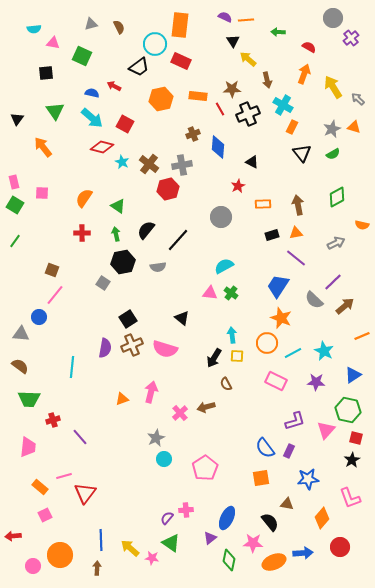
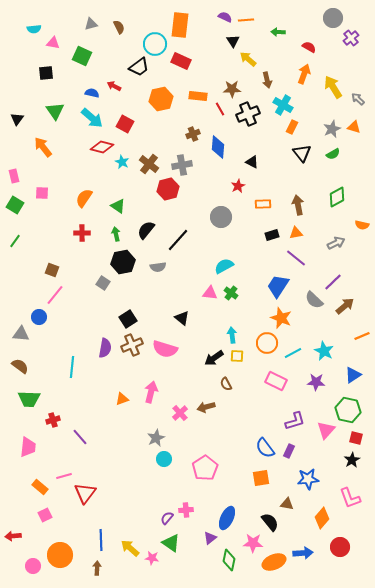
pink rectangle at (14, 182): moved 6 px up
black arrow at (214, 358): rotated 24 degrees clockwise
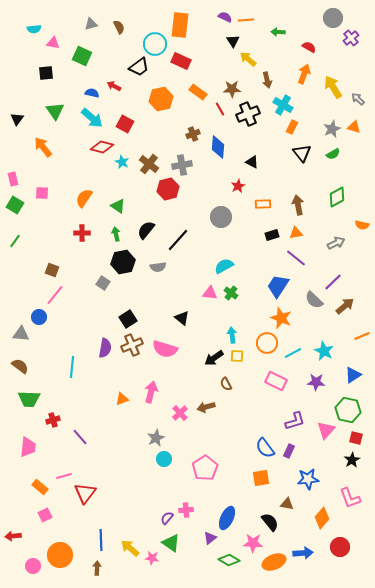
orange rectangle at (198, 96): moved 4 px up; rotated 30 degrees clockwise
pink rectangle at (14, 176): moved 1 px left, 3 px down
green diamond at (229, 560): rotated 70 degrees counterclockwise
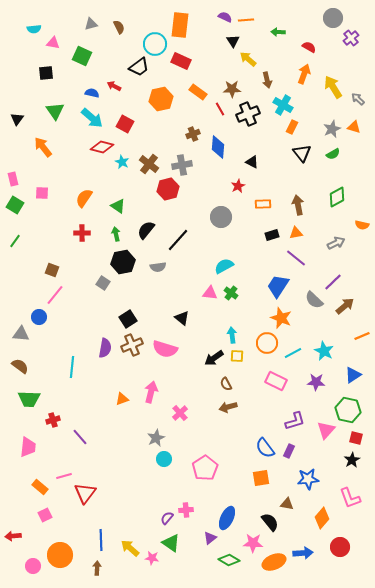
brown arrow at (206, 407): moved 22 px right
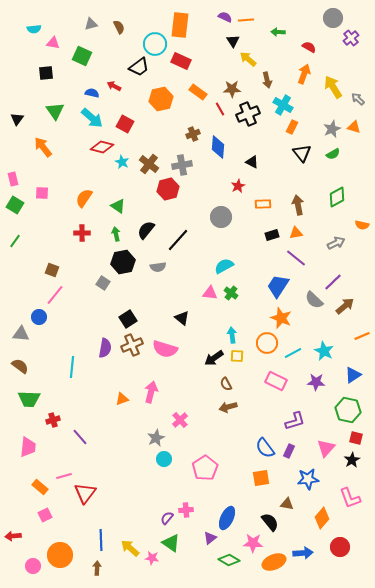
pink cross at (180, 413): moved 7 px down
pink triangle at (326, 430): moved 18 px down
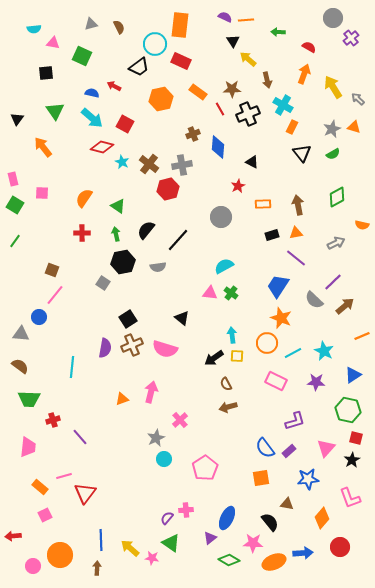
purple rectangle at (289, 451): rotated 24 degrees clockwise
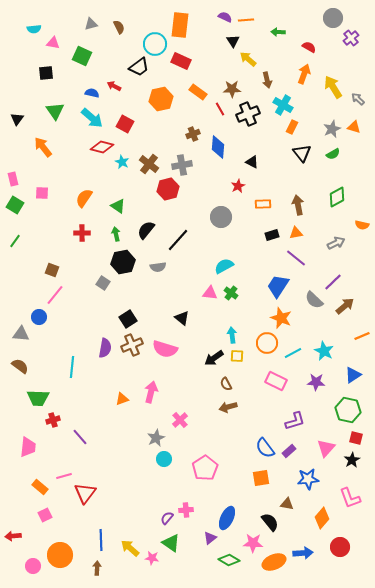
green trapezoid at (29, 399): moved 9 px right, 1 px up
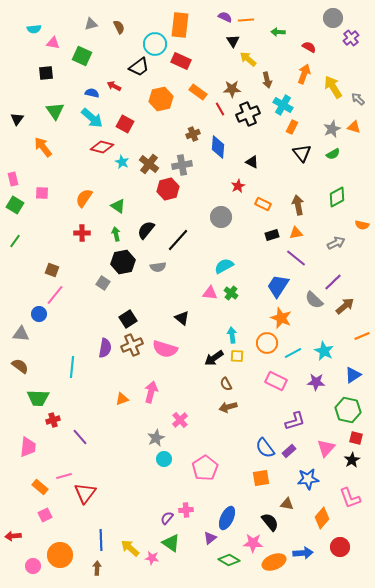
orange rectangle at (263, 204): rotated 28 degrees clockwise
blue circle at (39, 317): moved 3 px up
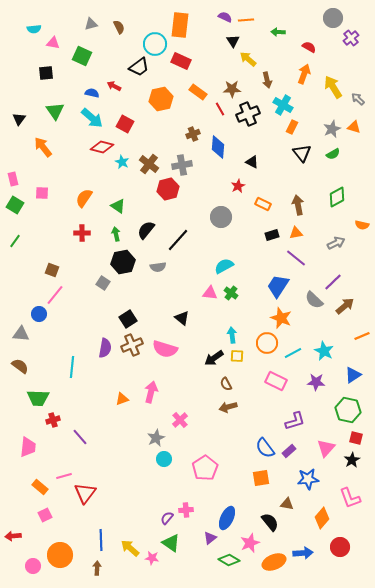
black triangle at (17, 119): moved 2 px right
pink star at (253, 543): moved 3 px left; rotated 24 degrees counterclockwise
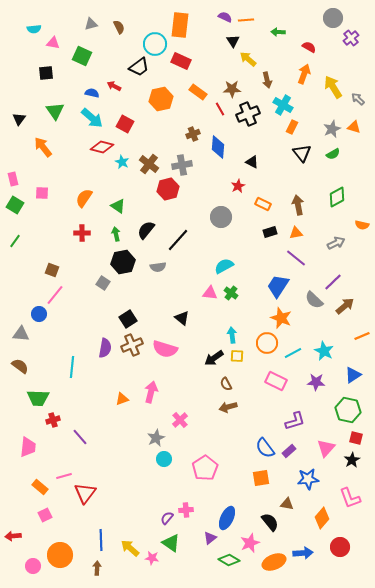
black rectangle at (272, 235): moved 2 px left, 3 px up
